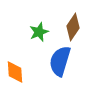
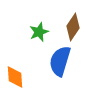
orange diamond: moved 5 px down
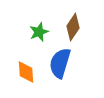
blue semicircle: moved 2 px down
orange diamond: moved 11 px right, 5 px up
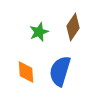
blue semicircle: moved 8 px down
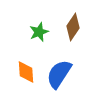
blue semicircle: moved 1 px left, 3 px down; rotated 16 degrees clockwise
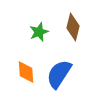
brown diamond: rotated 20 degrees counterclockwise
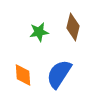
green star: rotated 12 degrees clockwise
orange diamond: moved 3 px left, 3 px down
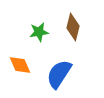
orange diamond: moved 3 px left, 10 px up; rotated 20 degrees counterclockwise
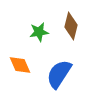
brown diamond: moved 2 px left, 1 px up
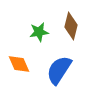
orange diamond: moved 1 px left, 1 px up
blue semicircle: moved 4 px up
